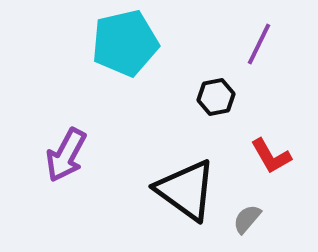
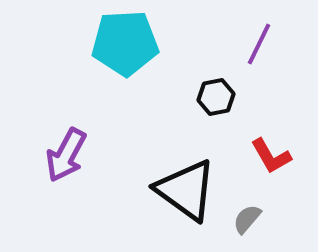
cyan pentagon: rotated 10 degrees clockwise
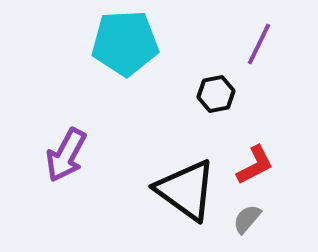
black hexagon: moved 3 px up
red L-shape: moved 16 px left, 9 px down; rotated 87 degrees counterclockwise
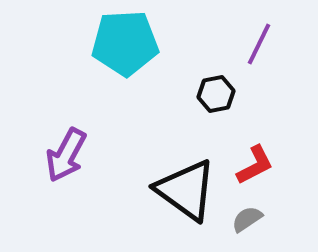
gray semicircle: rotated 16 degrees clockwise
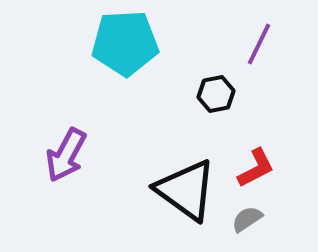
red L-shape: moved 1 px right, 3 px down
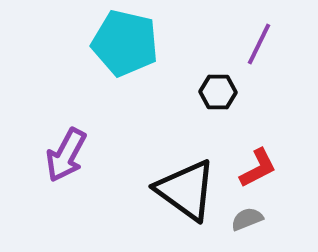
cyan pentagon: rotated 16 degrees clockwise
black hexagon: moved 2 px right, 2 px up; rotated 12 degrees clockwise
red L-shape: moved 2 px right
gray semicircle: rotated 12 degrees clockwise
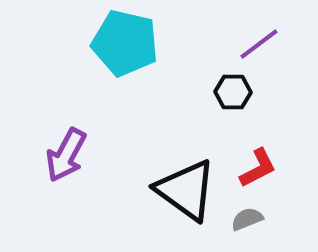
purple line: rotated 27 degrees clockwise
black hexagon: moved 15 px right
